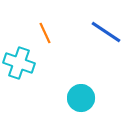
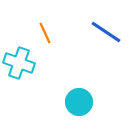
cyan circle: moved 2 px left, 4 px down
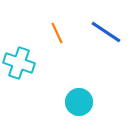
orange line: moved 12 px right
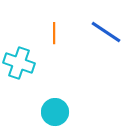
orange line: moved 3 px left; rotated 25 degrees clockwise
cyan circle: moved 24 px left, 10 px down
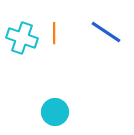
cyan cross: moved 3 px right, 25 px up
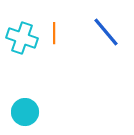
blue line: rotated 16 degrees clockwise
cyan circle: moved 30 px left
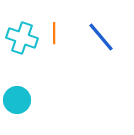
blue line: moved 5 px left, 5 px down
cyan circle: moved 8 px left, 12 px up
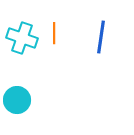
blue line: rotated 48 degrees clockwise
